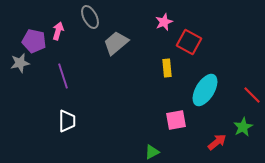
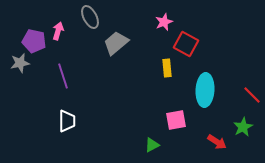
red square: moved 3 px left, 2 px down
cyan ellipse: rotated 28 degrees counterclockwise
red arrow: rotated 72 degrees clockwise
green triangle: moved 7 px up
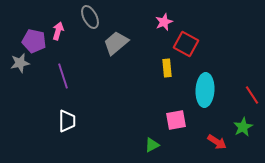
red line: rotated 12 degrees clockwise
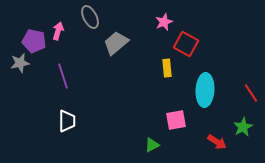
red line: moved 1 px left, 2 px up
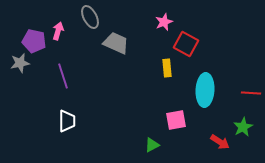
gray trapezoid: rotated 64 degrees clockwise
red line: rotated 54 degrees counterclockwise
red arrow: moved 3 px right
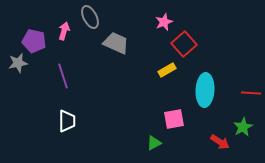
pink arrow: moved 6 px right
red square: moved 2 px left; rotated 20 degrees clockwise
gray star: moved 2 px left
yellow rectangle: moved 2 px down; rotated 66 degrees clockwise
pink square: moved 2 px left, 1 px up
green triangle: moved 2 px right, 2 px up
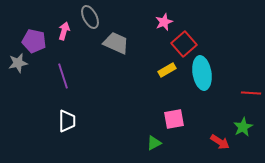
cyan ellipse: moved 3 px left, 17 px up; rotated 12 degrees counterclockwise
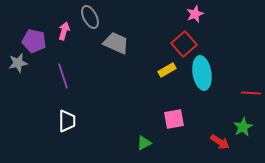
pink star: moved 31 px right, 8 px up
green triangle: moved 10 px left
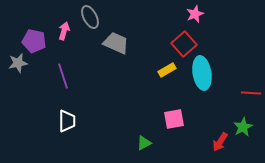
red arrow: rotated 90 degrees clockwise
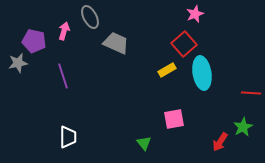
white trapezoid: moved 1 px right, 16 px down
green triangle: rotated 42 degrees counterclockwise
